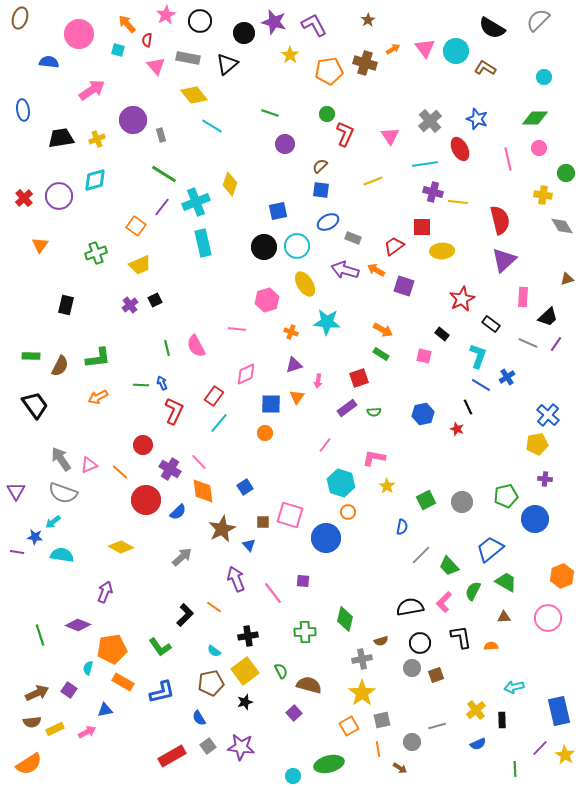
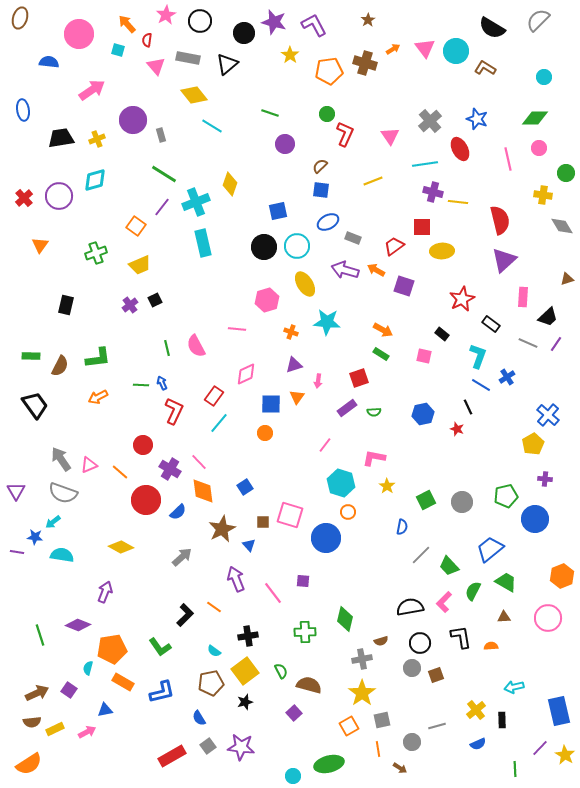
yellow pentagon at (537, 444): moved 4 px left; rotated 20 degrees counterclockwise
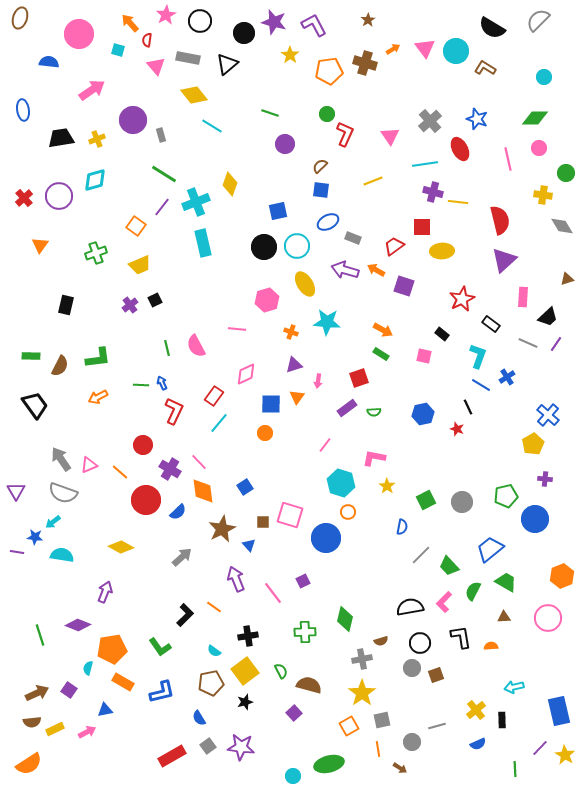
orange arrow at (127, 24): moved 3 px right, 1 px up
purple square at (303, 581): rotated 32 degrees counterclockwise
